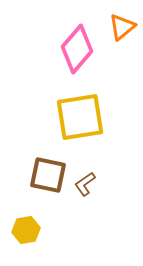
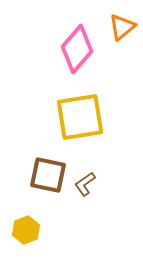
yellow hexagon: rotated 12 degrees counterclockwise
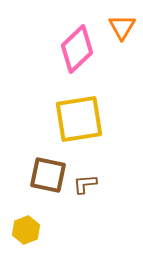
orange triangle: rotated 20 degrees counterclockwise
pink diamond: rotated 6 degrees clockwise
yellow square: moved 1 px left, 2 px down
brown L-shape: rotated 30 degrees clockwise
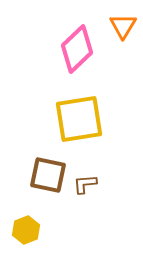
orange triangle: moved 1 px right, 1 px up
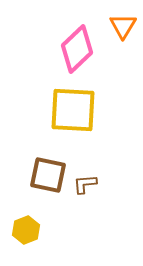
yellow square: moved 6 px left, 9 px up; rotated 12 degrees clockwise
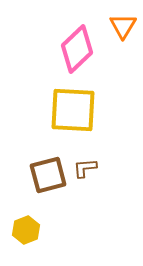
brown square: rotated 27 degrees counterclockwise
brown L-shape: moved 16 px up
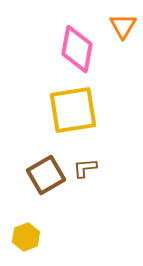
pink diamond: rotated 36 degrees counterclockwise
yellow square: rotated 12 degrees counterclockwise
brown square: moved 2 px left; rotated 15 degrees counterclockwise
yellow hexagon: moved 7 px down
